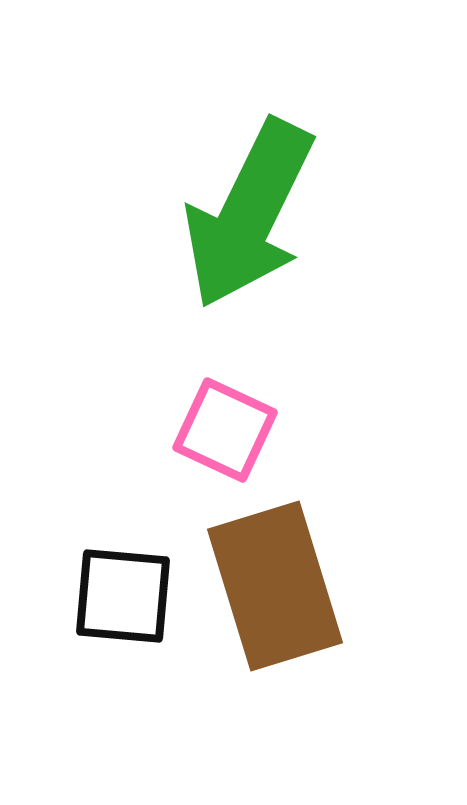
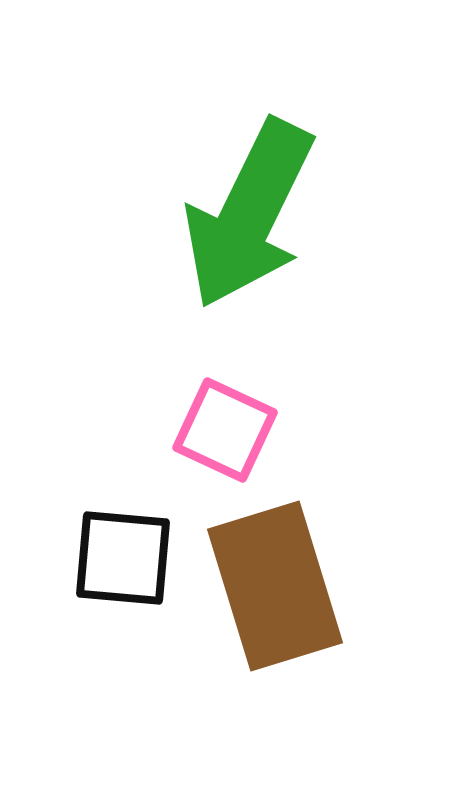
black square: moved 38 px up
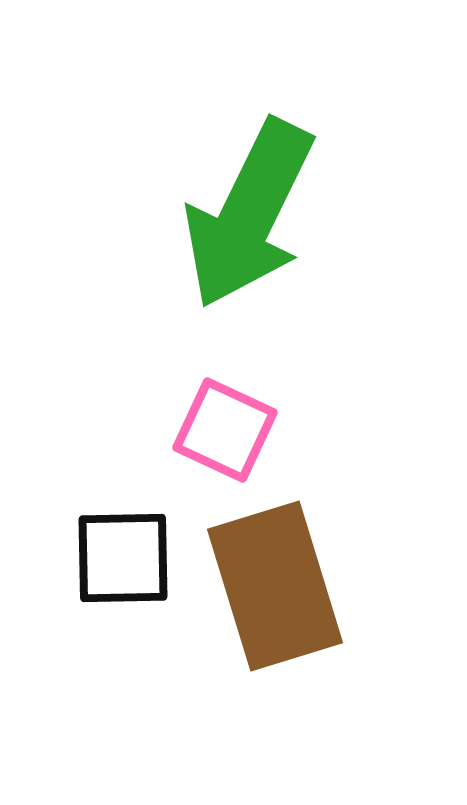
black square: rotated 6 degrees counterclockwise
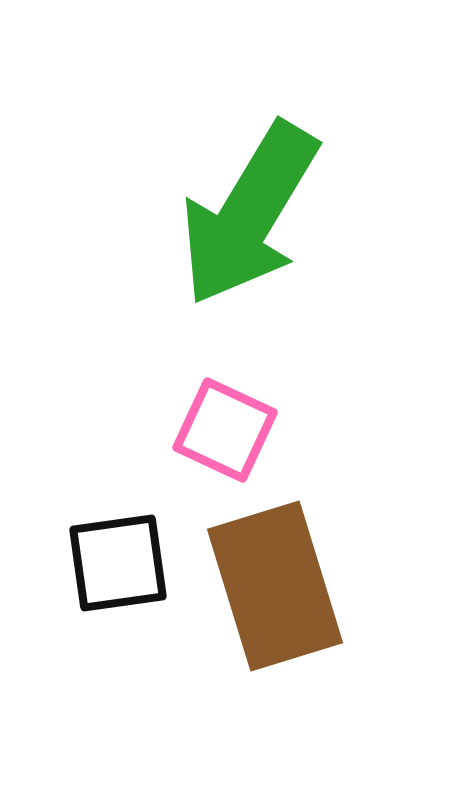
green arrow: rotated 5 degrees clockwise
black square: moved 5 px left, 5 px down; rotated 7 degrees counterclockwise
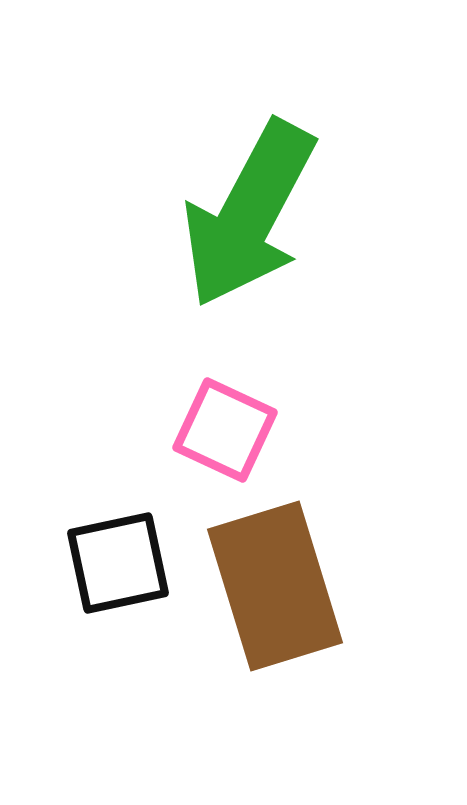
green arrow: rotated 3 degrees counterclockwise
black square: rotated 4 degrees counterclockwise
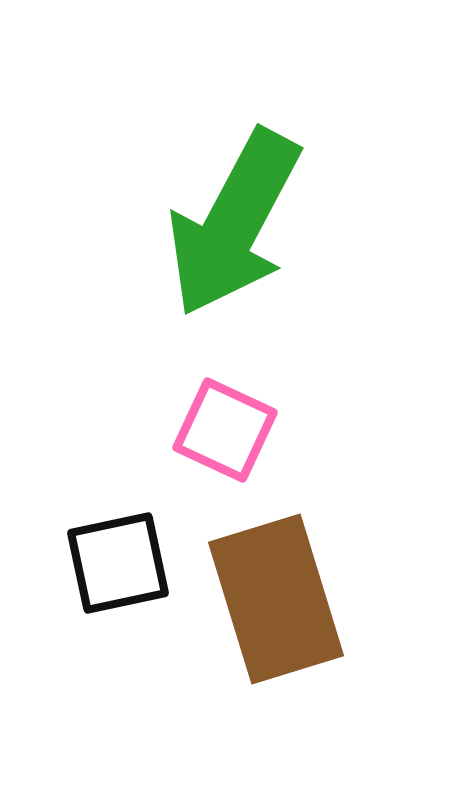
green arrow: moved 15 px left, 9 px down
brown rectangle: moved 1 px right, 13 px down
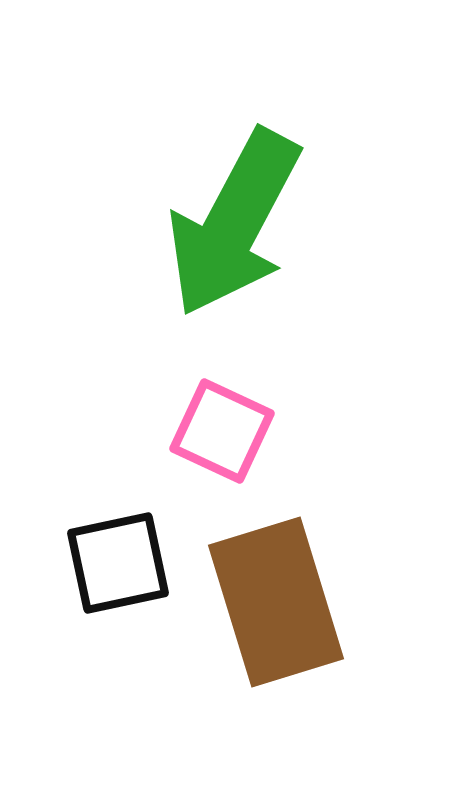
pink square: moved 3 px left, 1 px down
brown rectangle: moved 3 px down
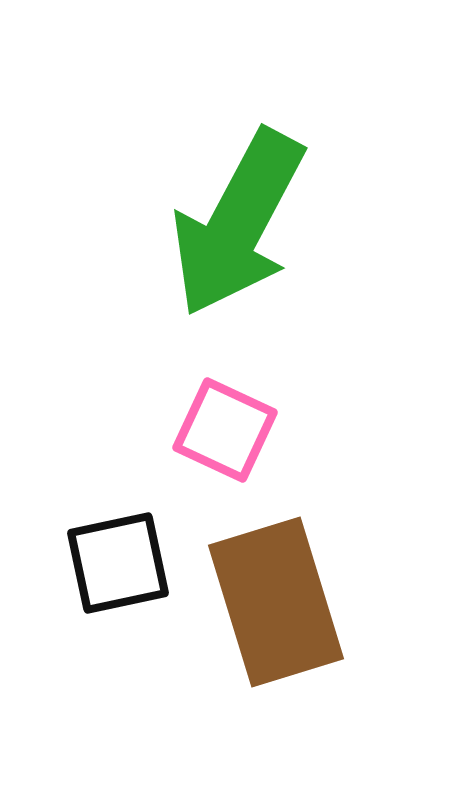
green arrow: moved 4 px right
pink square: moved 3 px right, 1 px up
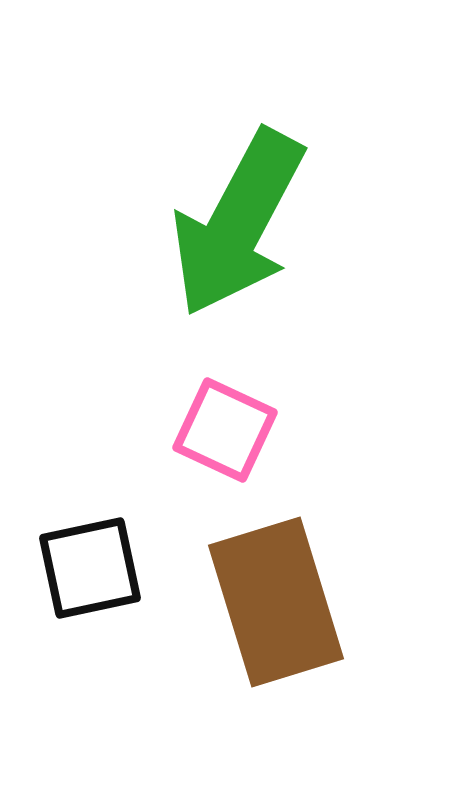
black square: moved 28 px left, 5 px down
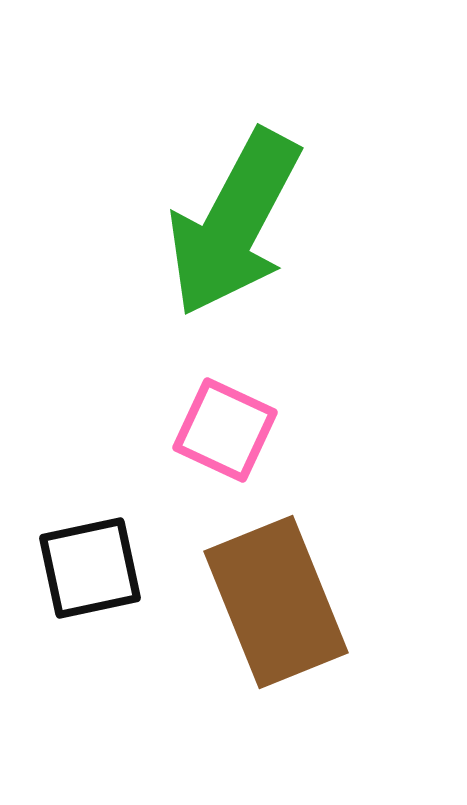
green arrow: moved 4 px left
brown rectangle: rotated 5 degrees counterclockwise
